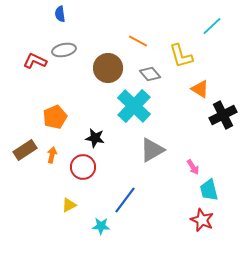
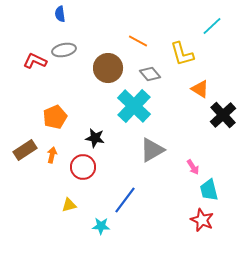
yellow L-shape: moved 1 px right, 2 px up
black cross: rotated 16 degrees counterclockwise
yellow triangle: rotated 14 degrees clockwise
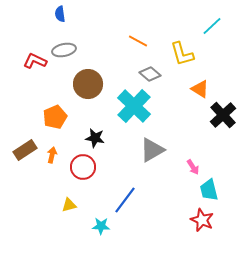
brown circle: moved 20 px left, 16 px down
gray diamond: rotated 10 degrees counterclockwise
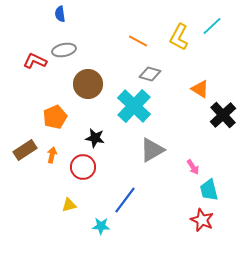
yellow L-shape: moved 3 px left, 17 px up; rotated 44 degrees clockwise
gray diamond: rotated 25 degrees counterclockwise
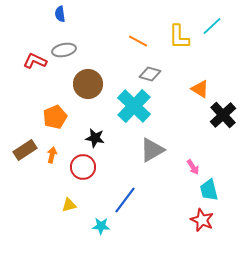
yellow L-shape: rotated 28 degrees counterclockwise
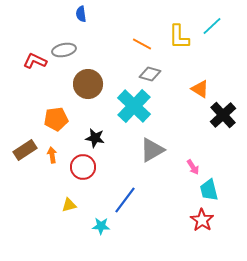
blue semicircle: moved 21 px right
orange line: moved 4 px right, 3 px down
orange pentagon: moved 1 px right, 2 px down; rotated 15 degrees clockwise
orange arrow: rotated 21 degrees counterclockwise
red star: rotated 10 degrees clockwise
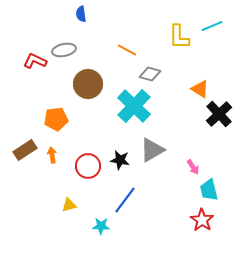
cyan line: rotated 20 degrees clockwise
orange line: moved 15 px left, 6 px down
black cross: moved 4 px left, 1 px up
black star: moved 25 px right, 22 px down
red circle: moved 5 px right, 1 px up
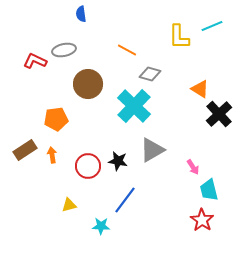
black star: moved 2 px left, 1 px down
